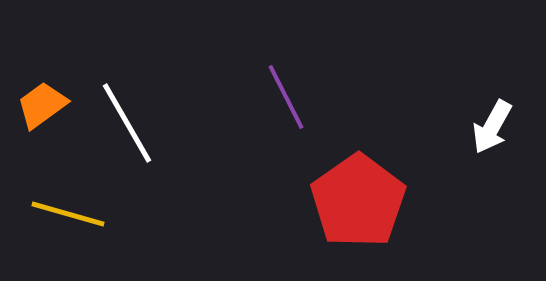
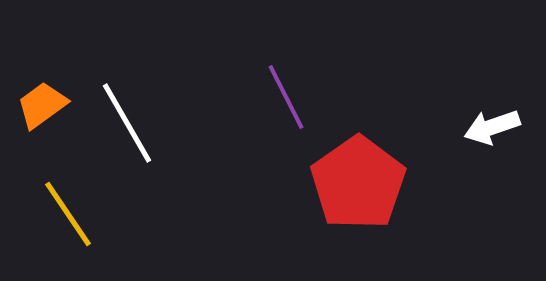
white arrow: rotated 42 degrees clockwise
red pentagon: moved 18 px up
yellow line: rotated 40 degrees clockwise
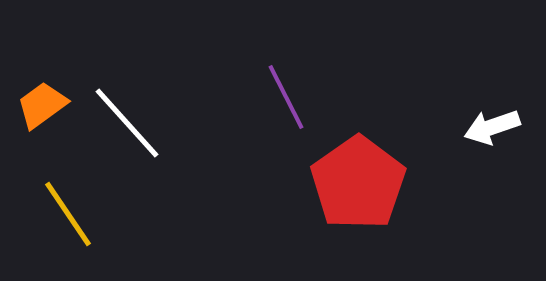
white line: rotated 12 degrees counterclockwise
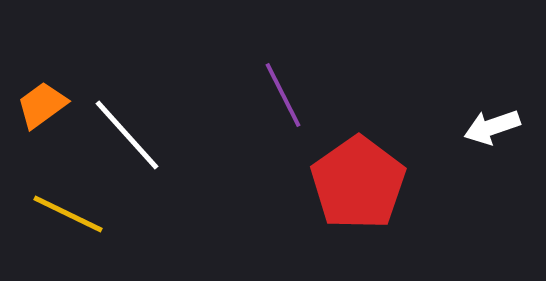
purple line: moved 3 px left, 2 px up
white line: moved 12 px down
yellow line: rotated 30 degrees counterclockwise
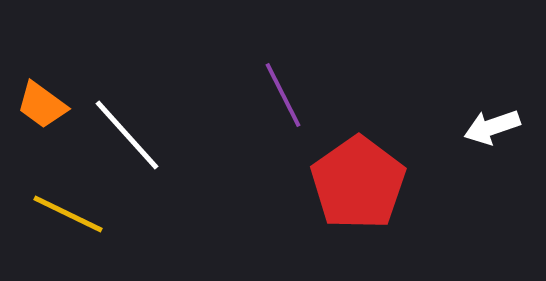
orange trapezoid: rotated 108 degrees counterclockwise
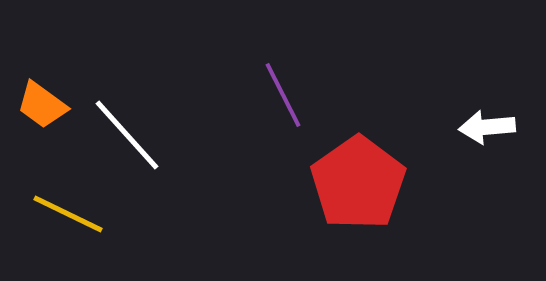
white arrow: moved 5 px left; rotated 14 degrees clockwise
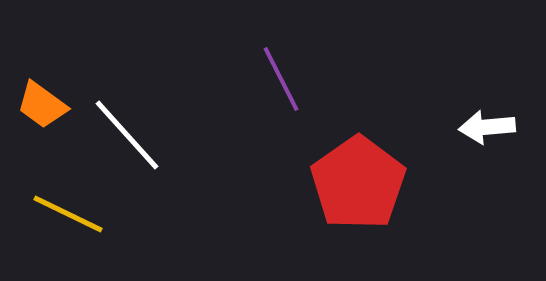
purple line: moved 2 px left, 16 px up
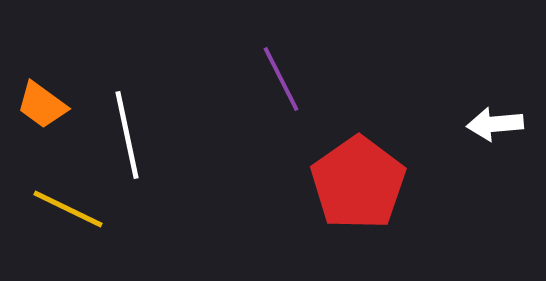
white arrow: moved 8 px right, 3 px up
white line: rotated 30 degrees clockwise
yellow line: moved 5 px up
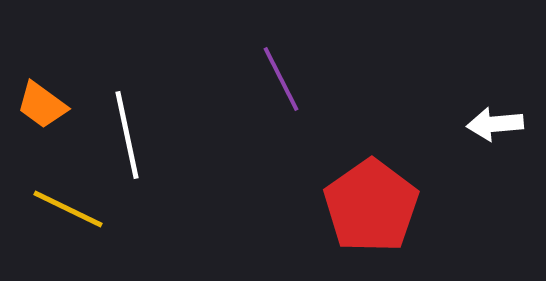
red pentagon: moved 13 px right, 23 px down
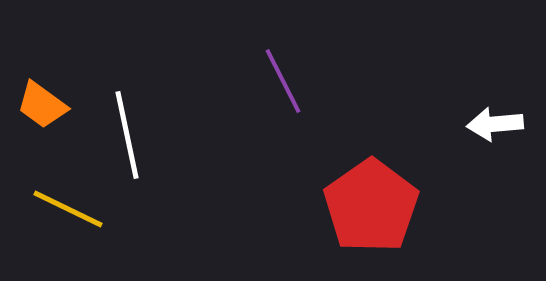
purple line: moved 2 px right, 2 px down
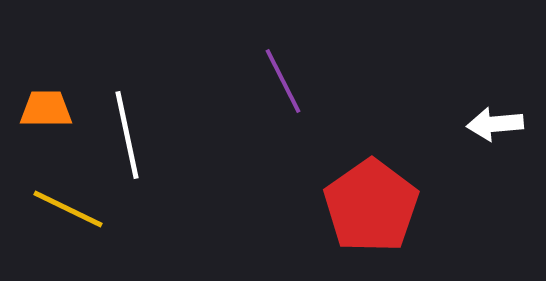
orange trapezoid: moved 4 px right, 4 px down; rotated 144 degrees clockwise
